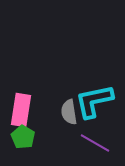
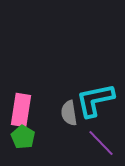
cyan L-shape: moved 1 px right, 1 px up
gray semicircle: moved 1 px down
purple line: moved 6 px right; rotated 16 degrees clockwise
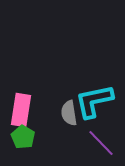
cyan L-shape: moved 1 px left, 1 px down
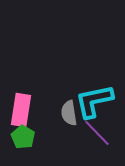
purple line: moved 4 px left, 10 px up
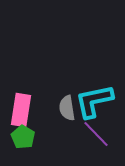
gray semicircle: moved 2 px left, 5 px up
purple line: moved 1 px left, 1 px down
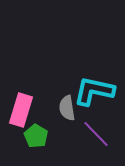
cyan L-shape: moved 10 px up; rotated 24 degrees clockwise
pink rectangle: rotated 8 degrees clockwise
green pentagon: moved 13 px right, 1 px up
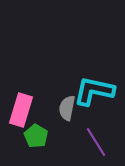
gray semicircle: rotated 20 degrees clockwise
purple line: moved 8 px down; rotated 12 degrees clockwise
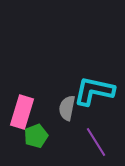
pink rectangle: moved 1 px right, 2 px down
green pentagon: rotated 20 degrees clockwise
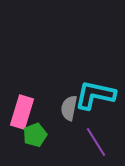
cyan L-shape: moved 1 px right, 4 px down
gray semicircle: moved 2 px right
green pentagon: moved 1 px left, 1 px up
